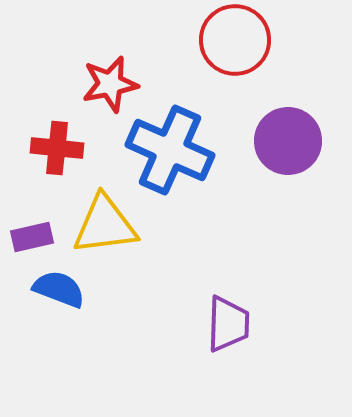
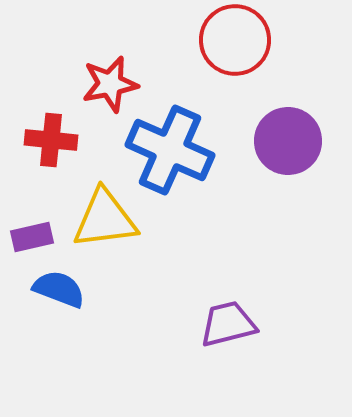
red cross: moved 6 px left, 8 px up
yellow triangle: moved 6 px up
purple trapezoid: rotated 106 degrees counterclockwise
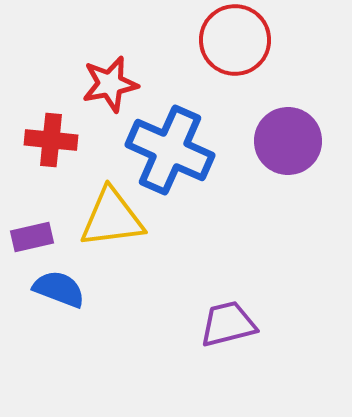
yellow triangle: moved 7 px right, 1 px up
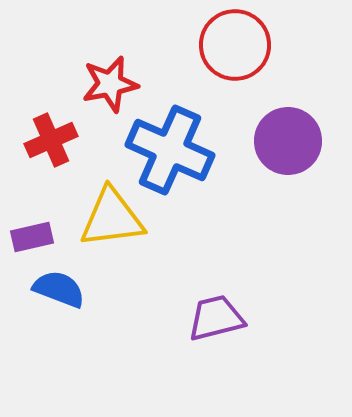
red circle: moved 5 px down
red cross: rotated 30 degrees counterclockwise
purple trapezoid: moved 12 px left, 6 px up
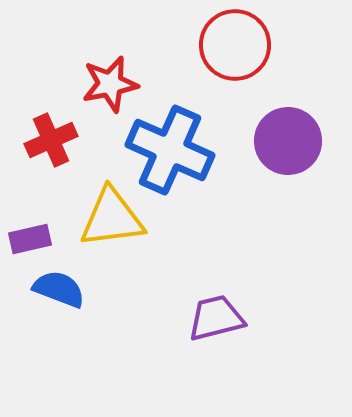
purple rectangle: moved 2 px left, 2 px down
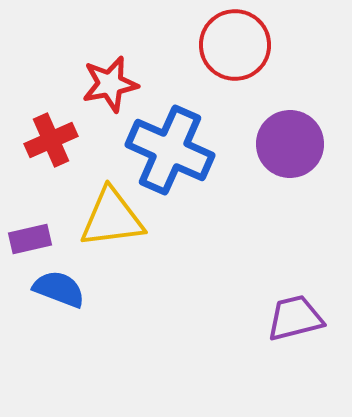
purple circle: moved 2 px right, 3 px down
purple trapezoid: moved 79 px right
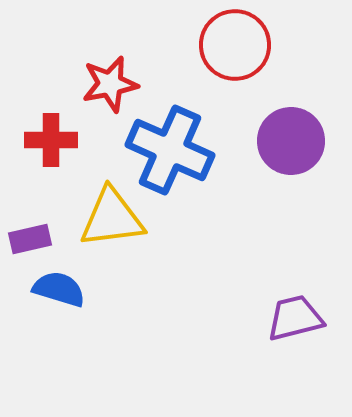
red cross: rotated 24 degrees clockwise
purple circle: moved 1 px right, 3 px up
blue semicircle: rotated 4 degrees counterclockwise
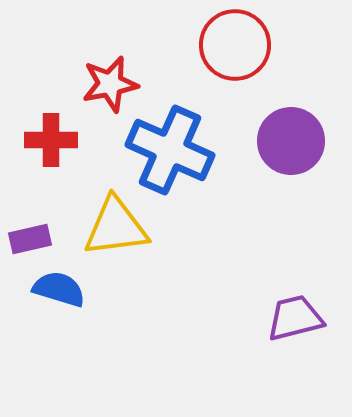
yellow triangle: moved 4 px right, 9 px down
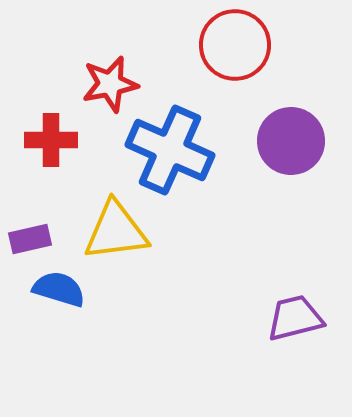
yellow triangle: moved 4 px down
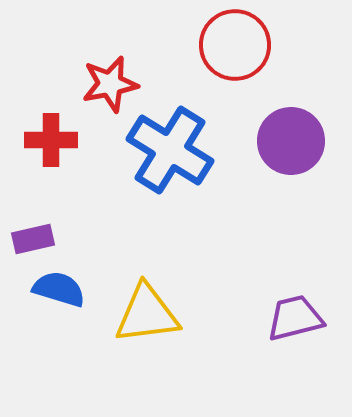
blue cross: rotated 8 degrees clockwise
yellow triangle: moved 31 px right, 83 px down
purple rectangle: moved 3 px right
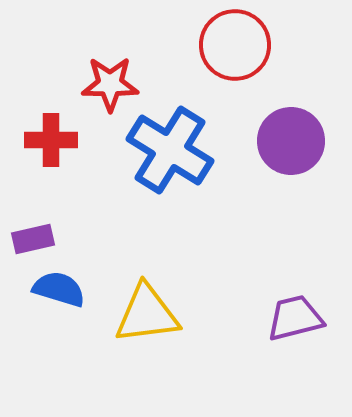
red star: rotated 12 degrees clockwise
